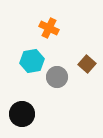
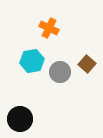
gray circle: moved 3 px right, 5 px up
black circle: moved 2 px left, 5 px down
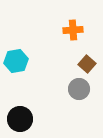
orange cross: moved 24 px right, 2 px down; rotated 30 degrees counterclockwise
cyan hexagon: moved 16 px left
gray circle: moved 19 px right, 17 px down
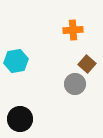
gray circle: moved 4 px left, 5 px up
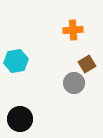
brown square: rotated 18 degrees clockwise
gray circle: moved 1 px left, 1 px up
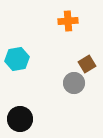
orange cross: moved 5 px left, 9 px up
cyan hexagon: moved 1 px right, 2 px up
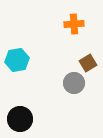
orange cross: moved 6 px right, 3 px down
cyan hexagon: moved 1 px down
brown square: moved 1 px right, 1 px up
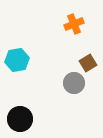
orange cross: rotated 18 degrees counterclockwise
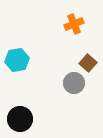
brown square: rotated 18 degrees counterclockwise
